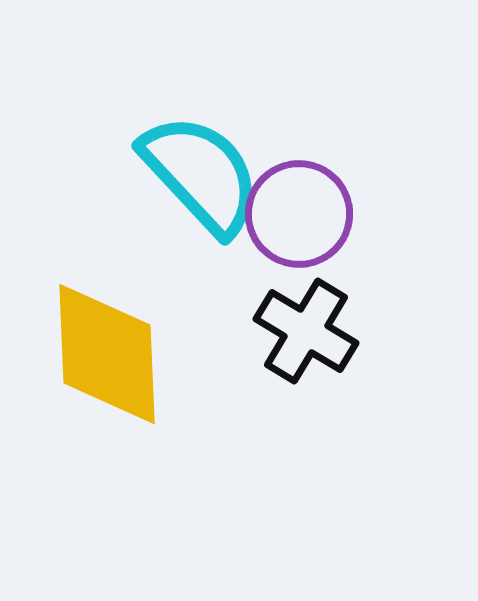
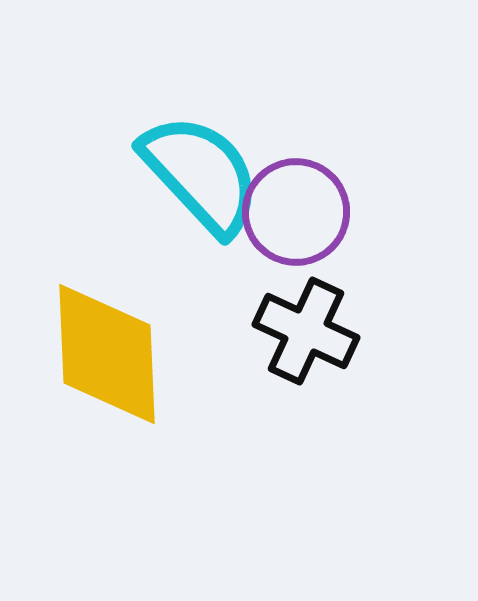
purple circle: moved 3 px left, 2 px up
black cross: rotated 6 degrees counterclockwise
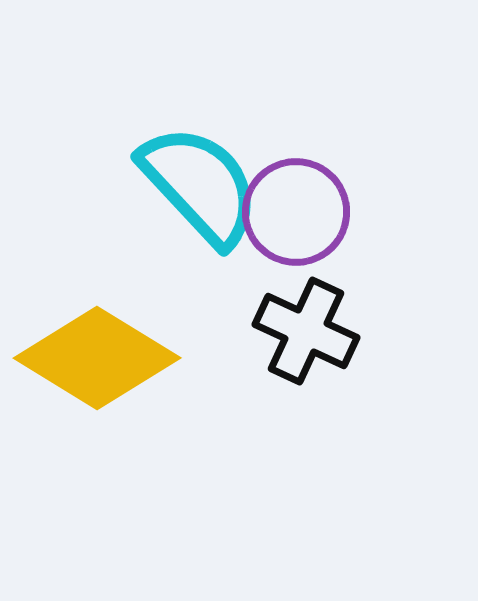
cyan semicircle: moved 1 px left, 11 px down
yellow diamond: moved 10 px left, 4 px down; rotated 56 degrees counterclockwise
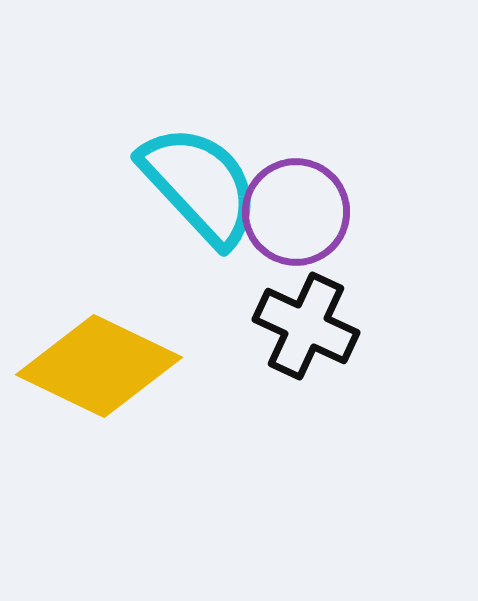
black cross: moved 5 px up
yellow diamond: moved 2 px right, 8 px down; rotated 6 degrees counterclockwise
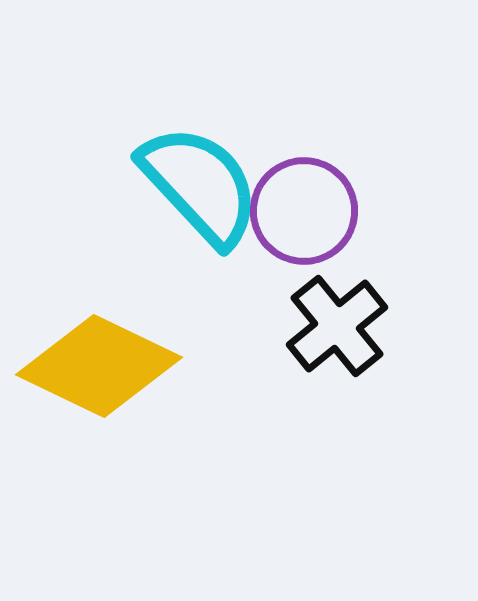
purple circle: moved 8 px right, 1 px up
black cross: moved 31 px right; rotated 26 degrees clockwise
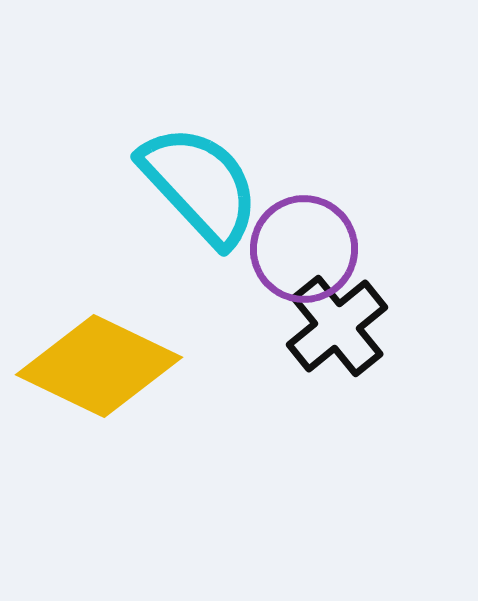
purple circle: moved 38 px down
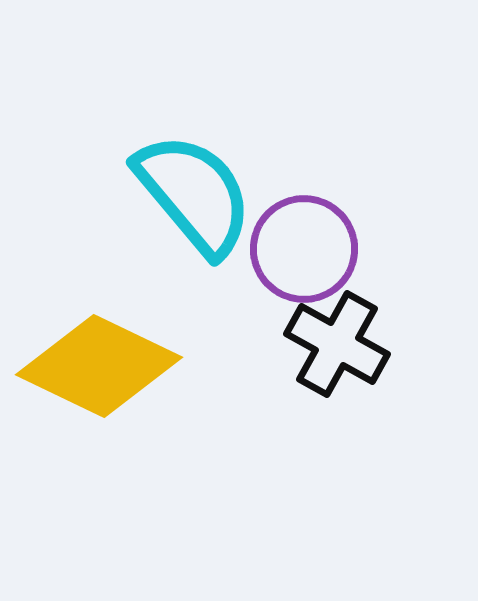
cyan semicircle: moved 6 px left, 9 px down; rotated 3 degrees clockwise
black cross: moved 18 px down; rotated 22 degrees counterclockwise
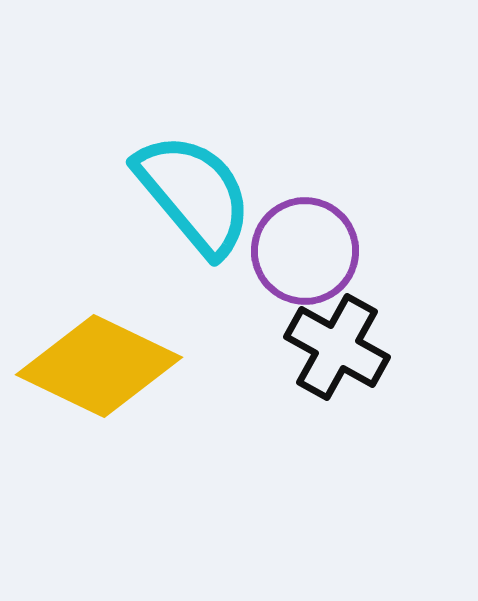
purple circle: moved 1 px right, 2 px down
black cross: moved 3 px down
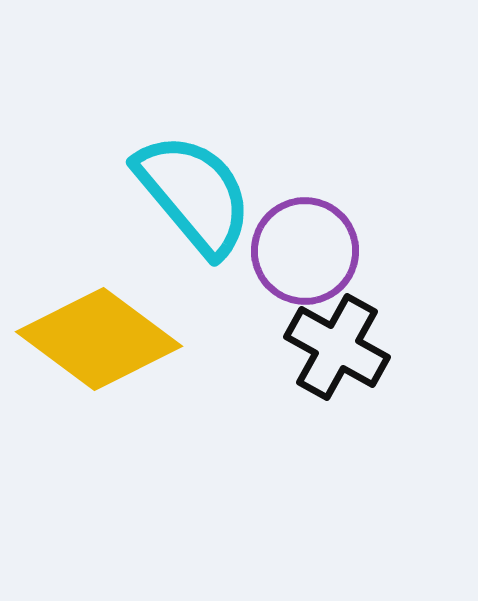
yellow diamond: moved 27 px up; rotated 11 degrees clockwise
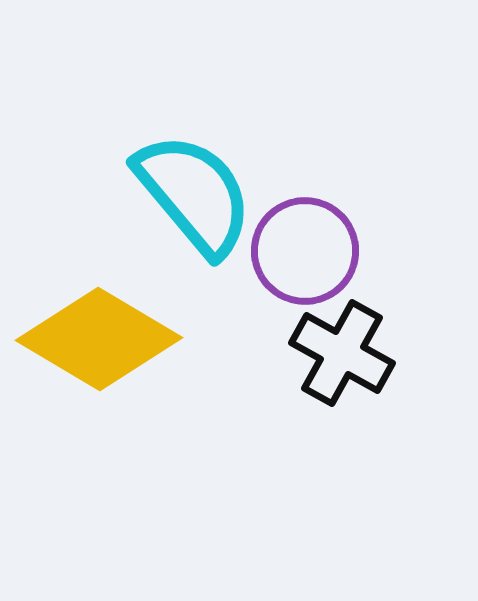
yellow diamond: rotated 6 degrees counterclockwise
black cross: moved 5 px right, 6 px down
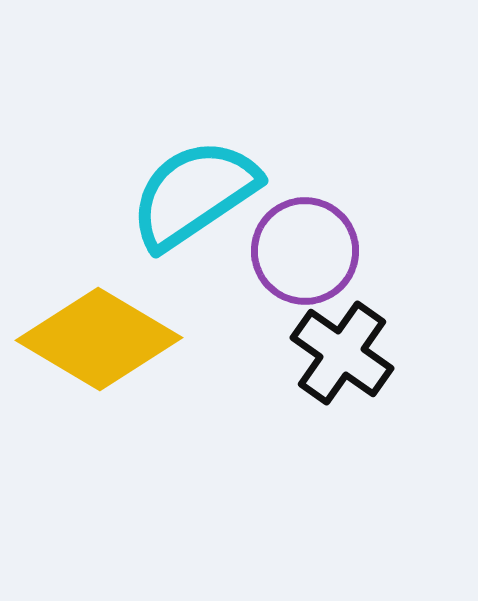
cyan semicircle: rotated 84 degrees counterclockwise
black cross: rotated 6 degrees clockwise
